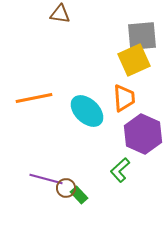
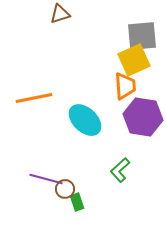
brown triangle: rotated 25 degrees counterclockwise
orange trapezoid: moved 1 px right, 12 px up
cyan ellipse: moved 2 px left, 9 px down
purple hexagon: moved 17 px up; rotated 15 degrees counterclockwise
brown circle: moved 1 px left, 1 px down
green rectangle: moved 2 px left, 7 px down; rotated 24 degrees clockwise
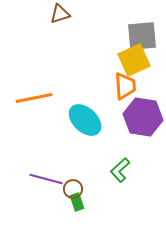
brown circle: moved 8 px right
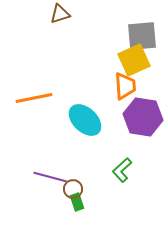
green L-shape: moved 2 px right
purple line: moved 4 px right, 2 px up
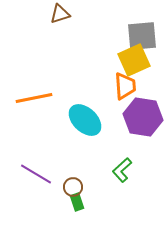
purple line: moved 14 px left, 3 px up; rotated 16 degrees clockwise
brown circle: moved 2 px up
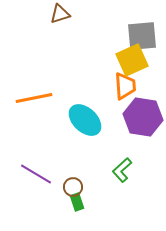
yellow square: moved 2 px left
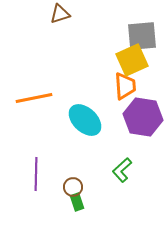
purple line: rotated 60 degrees clockwise
